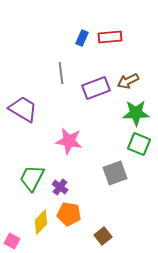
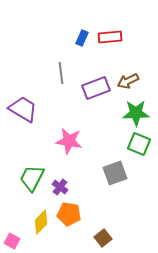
brown square: moved 2 px down
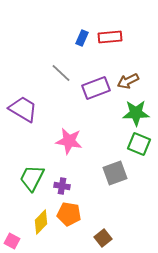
gray line: rotated 40 degrees counterclockwise
purple cross: moved 2 px right, 1 px up; rotated 28 degrees counterclockwise
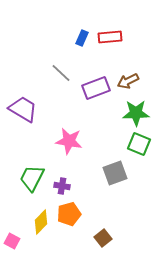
orange pentagon: rotated 25 degrees counterclockwise
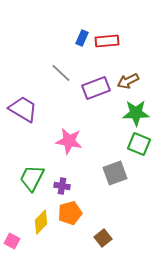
red rectangle: moved 3 px left, 4 px down
orange pentagon: moved 1 px right, 1 px up
